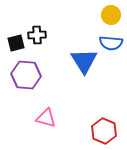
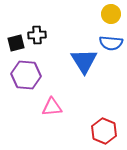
yellow circle: moved 1 px up
pink triangle: moved 6 px right, 11 px up; rotated 20 degrees counterclockwise
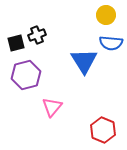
yellow circle: moved 5 px left, 1 px down
black cross: rotated 18 degrees counterclockwise
purple hexagon: rotated 20 degrees counterclockwise
pink triangle: rotated 45 degrees counterclockwise
red hexagon: moved 1 px left, 1 px up
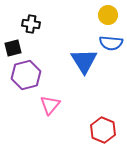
yellow circle: moved 2 px right
black cross: moved 6 px left, 11 px up; rotated 30 degrees clockwise
black square: moved 3 px left, 5 px down
pink triangle: moved 2 px left, 2 px up
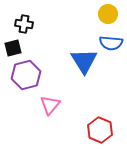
yellow circle: moved 1 px up
black cross: moved 7 px left
red hexagon: moved 3 px left
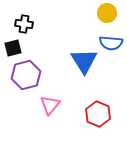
yellow circle: moved 1 px left, 1 px up
red hexagon: moved 2 px left, 16 px up
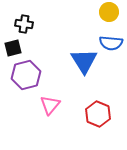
yellow circle: moved 2 px right, 1 px up
